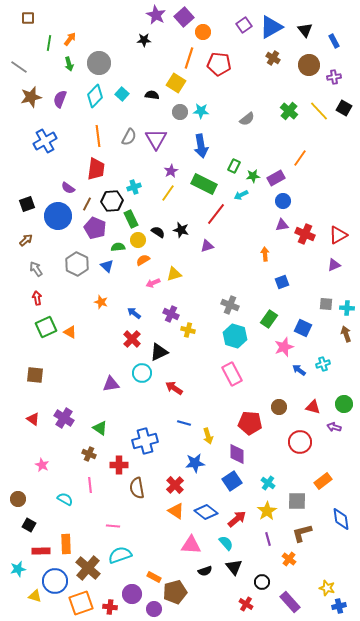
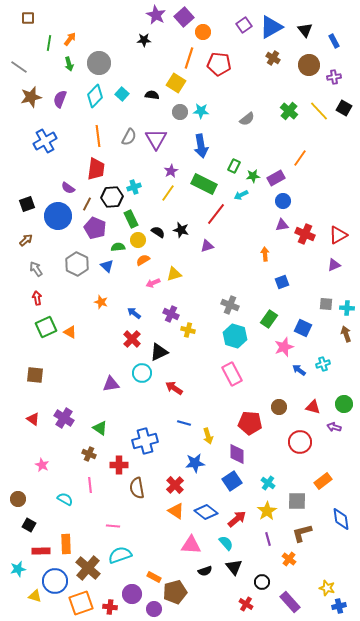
black hexagon at (112, 201): moved 4 px up
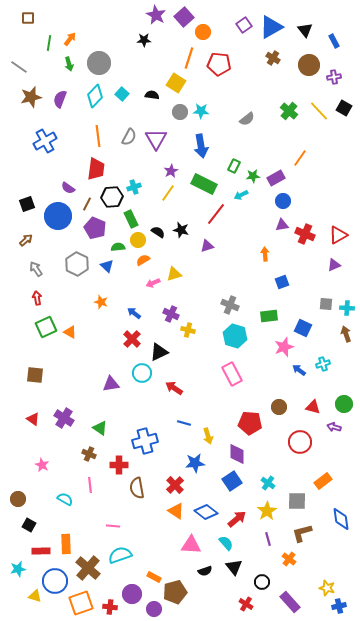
green rectangle at (269, 319): moved 3 px up; rotated 48 degrees clockwise
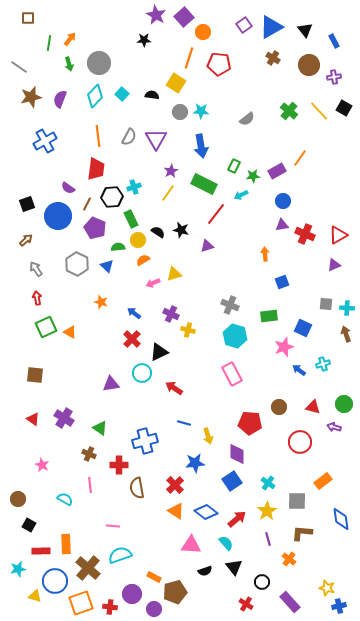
purple rectangle at (276, 178): moved 1 px right, 7 px up
brown L-shape at (302, 533): rotated 20 degrees clockwise
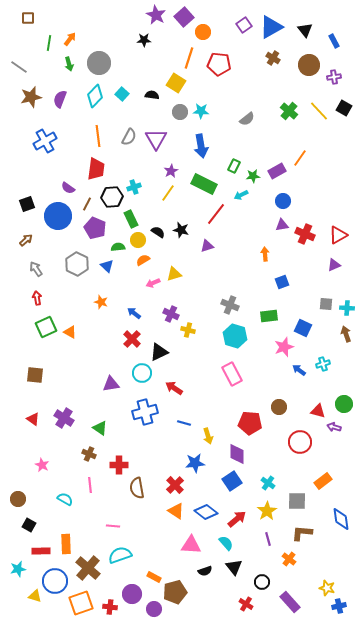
red triangle at (313, 407): moved 5 px right, 4 px down
blue cross at (145, 441): moved 29 px up
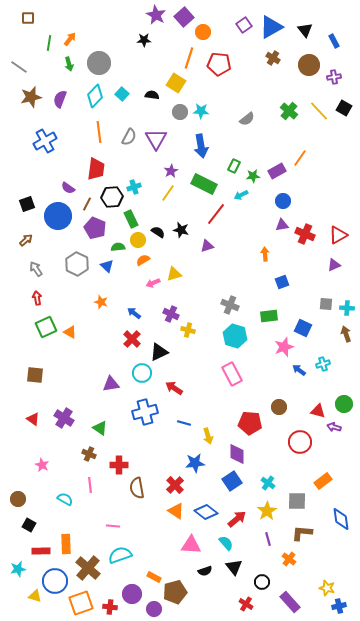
orange line at (98, 136): moved 1 px right, 4 px up
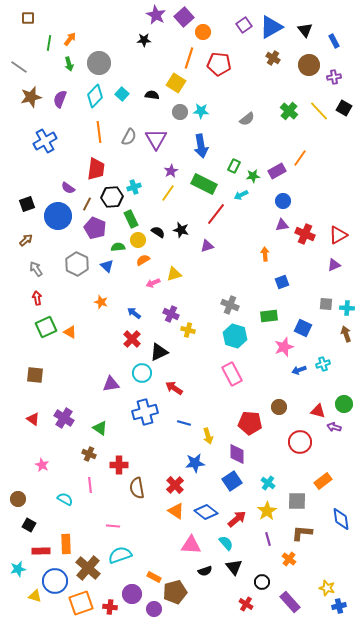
blue arrow at (299, 370): rotated 56 degrees counterclockwise
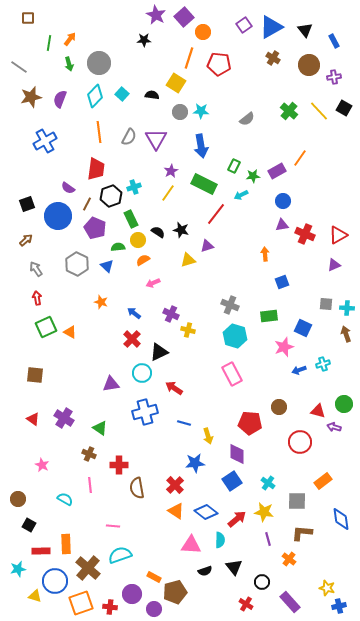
black hexagon at (112, 197): moved 1 px left, 1 px up; rotated 15 degrees counterclockwise
yellow triangle at (174, 274): moved 14 px right, 14 px up
yellow star at (267, 511): moved 3 px left, 1 px down; rotated 30 degrees counterclockwise
cyan semicircle at (226, 543): moved 6 px left, 3 px up; rotated 42 degrees clockwise
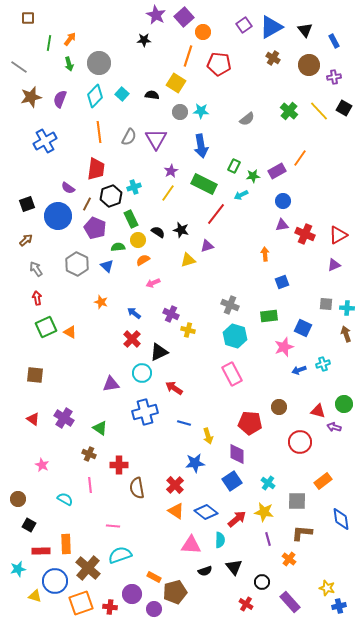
orange line at (189, 58): moved 1 px left, 2 px up
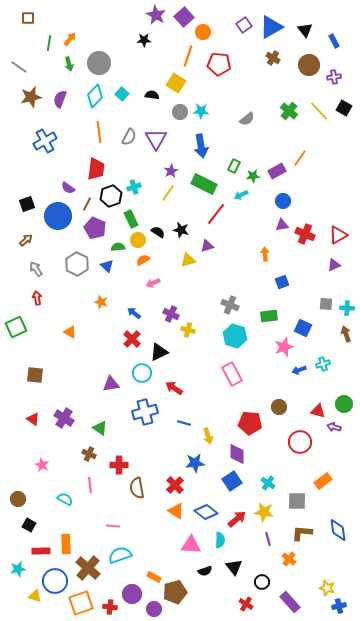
green square at (46, 327): moved 30 px left
blue diamond at (341, 519): moved 3 px left, 11 px down
